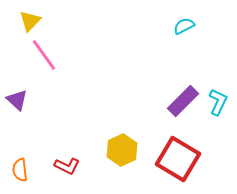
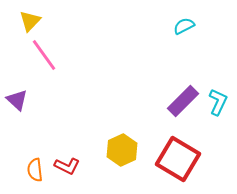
orange semicircle: moved 15 px right
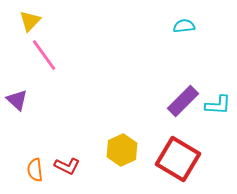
cyan semicircle: rotated 20 degrees clockwise
cyan L-shape: moved 3 px down; rotated 68 degrees clockwise
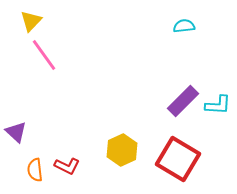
yellow triangle: moved 1 px right
purple triangle: moved 1 px left, 32 px down
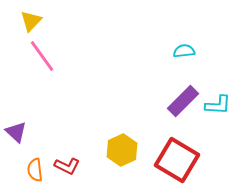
cyan semicircle: moved 25 px down
pink line: moved 2 px left, 1 px down
red square: moved 1 px left, 1 px down
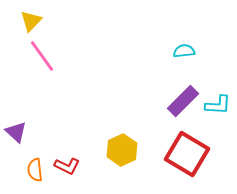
red square: moved 10 px right, 6 px up
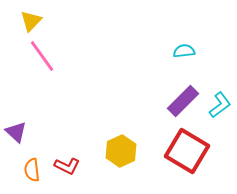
cyan L-shape: moved 2 px right; rotated 40 degrees counterclockwise
yellow hexagon: moved 1 px left, 1 px down
red square: moved 3 px up
orange semicircle: moved 3 px left
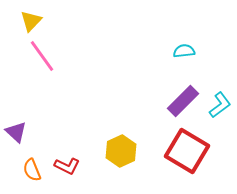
orange semicircle: rotated 15 degrees counterclockwise
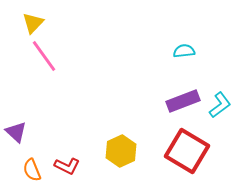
yellow triangle: moved 2 px right, 2 px down
pink line: moved 2 px right
purple rectangle: rotated 24 degrees clockwise
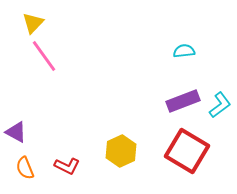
purple triangle: rotated 15 degrees counterclockwise
orange semicircle: moved 7 px left, 2 px up
